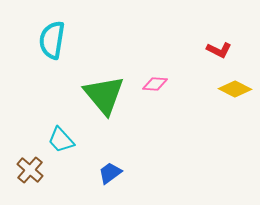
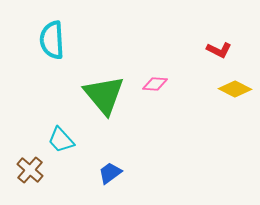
cyan semicircle: rotated 12 degrees counterclockwise
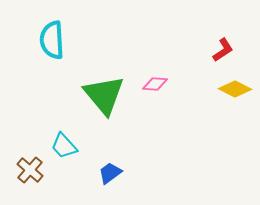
red L-shape: moved 4 px right; rotated 60 degrees counterclockwise
cyan trapezoid: moved 3 px right, 6 px down
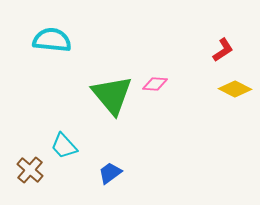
cyan semicircle: rotated 99 degrees clockwise
green triangle: moved 8 px right
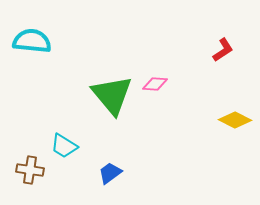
cyan semicircle: moved 20 px left, 1 px down
yellow diamond: moved 31 px down
cyan trapezoid: rotated 16 degrees counterclockwise
brown cross: rotated 32 degrees counterclockwise
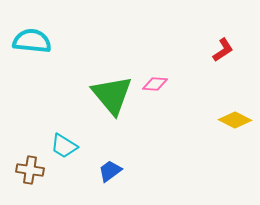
blue trapezoid: moved 2 px up
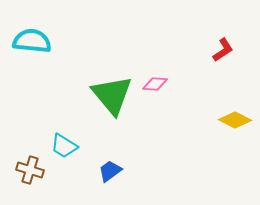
brown cross: rotated 8 degrees clockwise
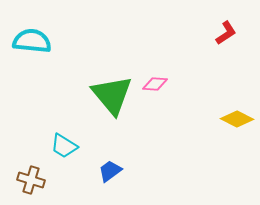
red L-shape: moved 3 px right, 17 px up
yellow diamond: moved 2 px right, 1 px up
brown cross: moved 1 px right, 10 px down
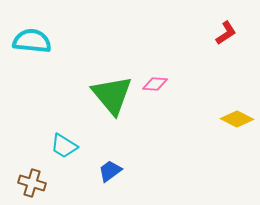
brown cross: moved 1 px right, 3 px down
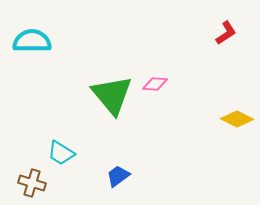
cyan semicircle: rotated 6 degrees counterclockwise
cyan trapezoid: moved 3 px left, 7 px down
blue trapezoid: moved 8 px right, 5 px down
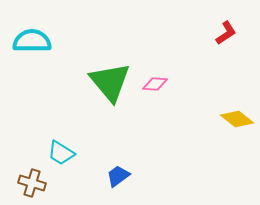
green triangle: moved 2 px left, 13 px up
yellow diamond: rotated 12 degrees clockwise
